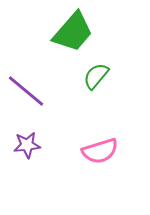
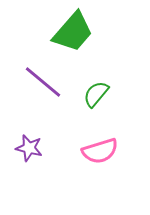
green semicircle: moved 18 px down
purple line: moved 17 px right, 9 px up
purple star: moved 2 px right, 3 px down; rotated 20 degrees clockwise
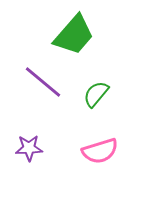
green trapezoid: moved 1 px right, 3 px down
purple star: rotated 16 degrees counterclockwise
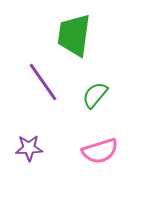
green trapezoid: rotated 147 degrees clockwise
purple line: rotated 15 degrees clockwise
green semicircle: moved 1 px left, 1 px down
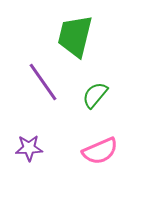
green trapezoid: moved 1 px right, 1 px down; rotated 6 degrees clockwise
pink semicircle: rotated 6 degrees counterclockwise
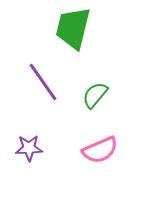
green trapezoid: moved 2 px left, 8 px up
pink semicircle: moved 1 px up
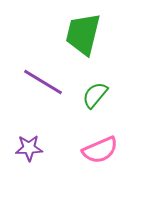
green trapezoid: moved 10 px right, 6 px down
purple line: rotated 24 degrees counterclockwise
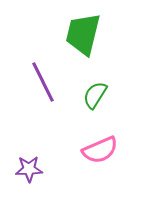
purple line: rotated 33 degrees clockwise
green semicircle: rotated 8 degrees counterclockwise
purple star: moved 21 px down
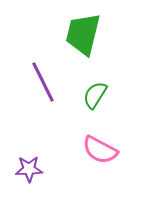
pink semicircle: rotated 51 degrees clockwise
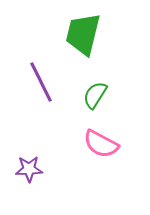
purple line: moved 2 px left
pink semicircle: moved 1 px right, 6 px up
